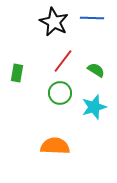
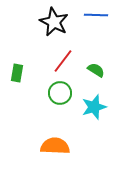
blue line: moved 4 px right, 3 px up
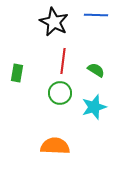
red line: rotated 30 degrees counterclockwise
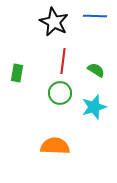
blue line: moved 1 px left, 1 px down
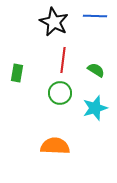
red line: moved 1 px up
cyan star: moved 1 px right, 1 px down
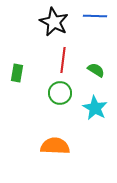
cyan star: rotated 25 degrees counterclockwise
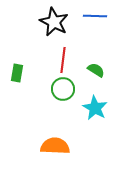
green circle: moved 3 px right, 4 px up
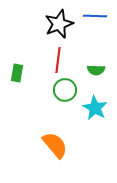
black star: moved 5 px right, 2 px down; rotated 24 degrees clockwise
red line: moved 5 px left
green semicircle: rotated 150 degrees clockwise
green circle: moved 2 px right, 1 px down
orange semicircle: moved 1 px up; rotated 48 degrees clockwise
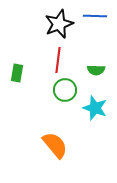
cyan star: rotated 10 degrees counterclockwise
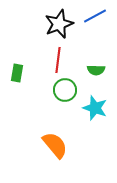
blue line: rotated 30 degrees counterclockwise
